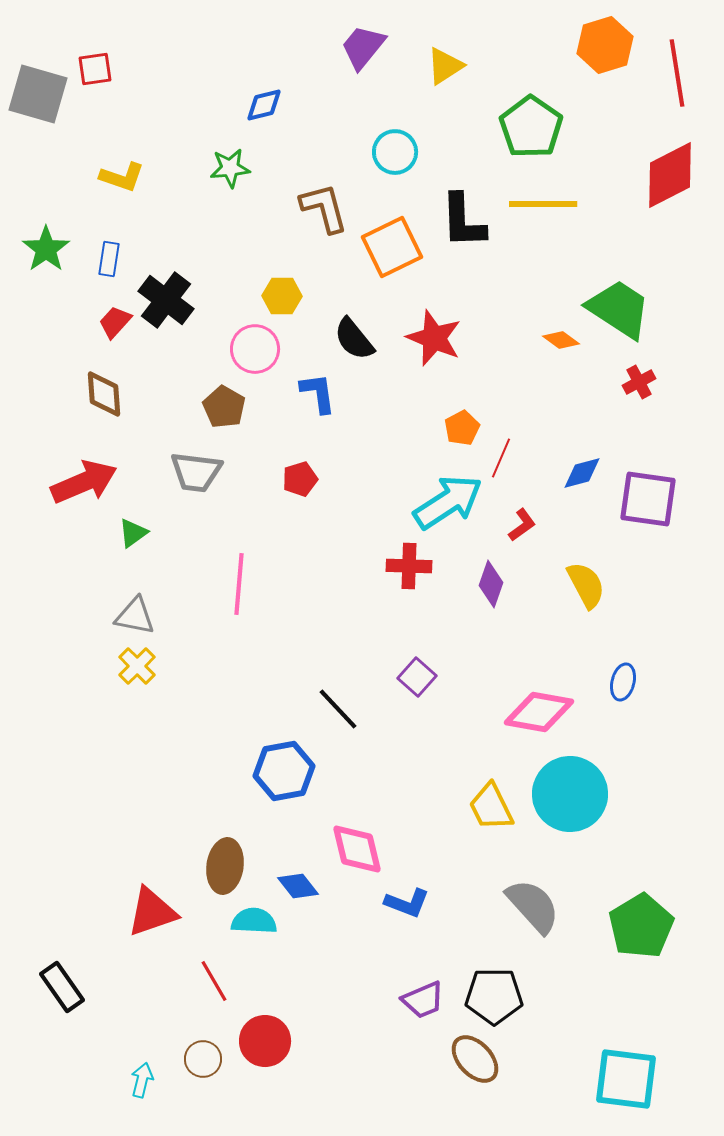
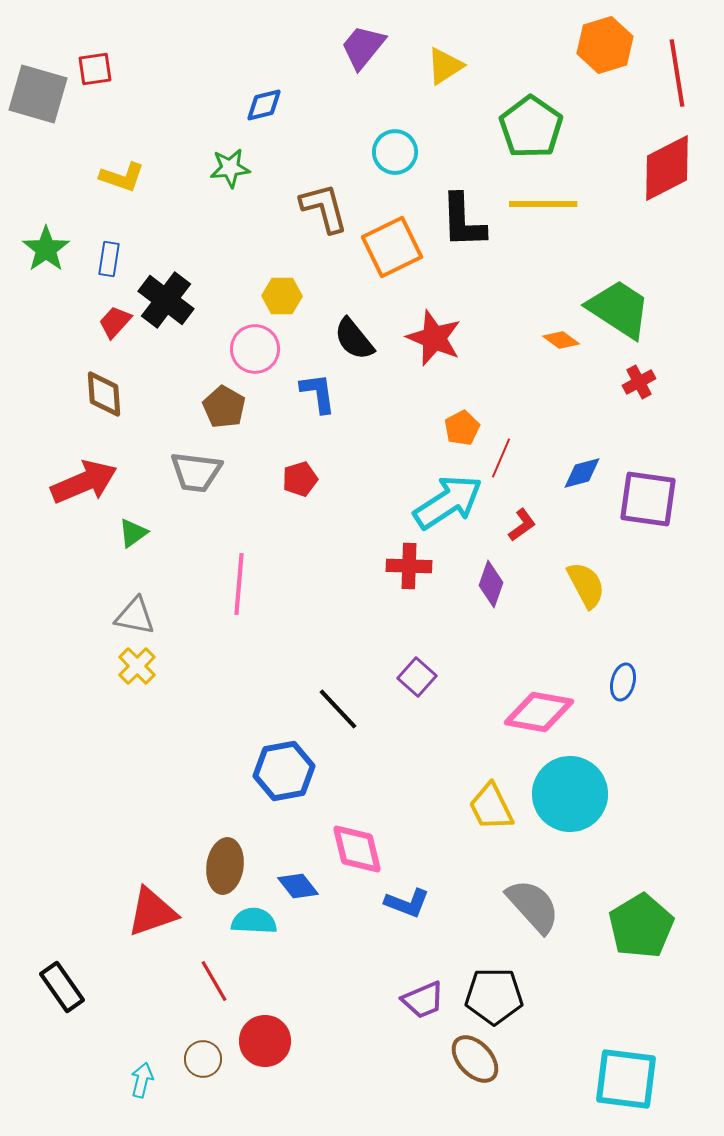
red diamond at (670, 175): moved 3 px left, 7 px up
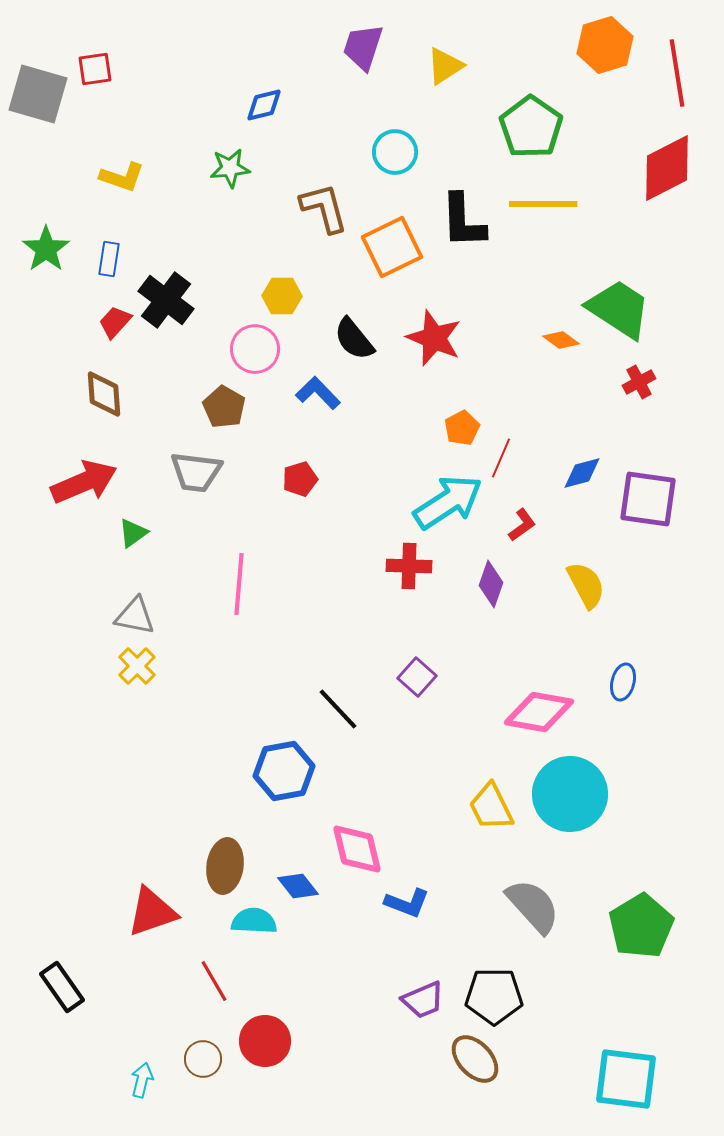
purple trapezoid at (363, 47): rotated 21 degrees counterclockwise
blue L-shape at (318, 393): rotated 36 degrees counterclockwise
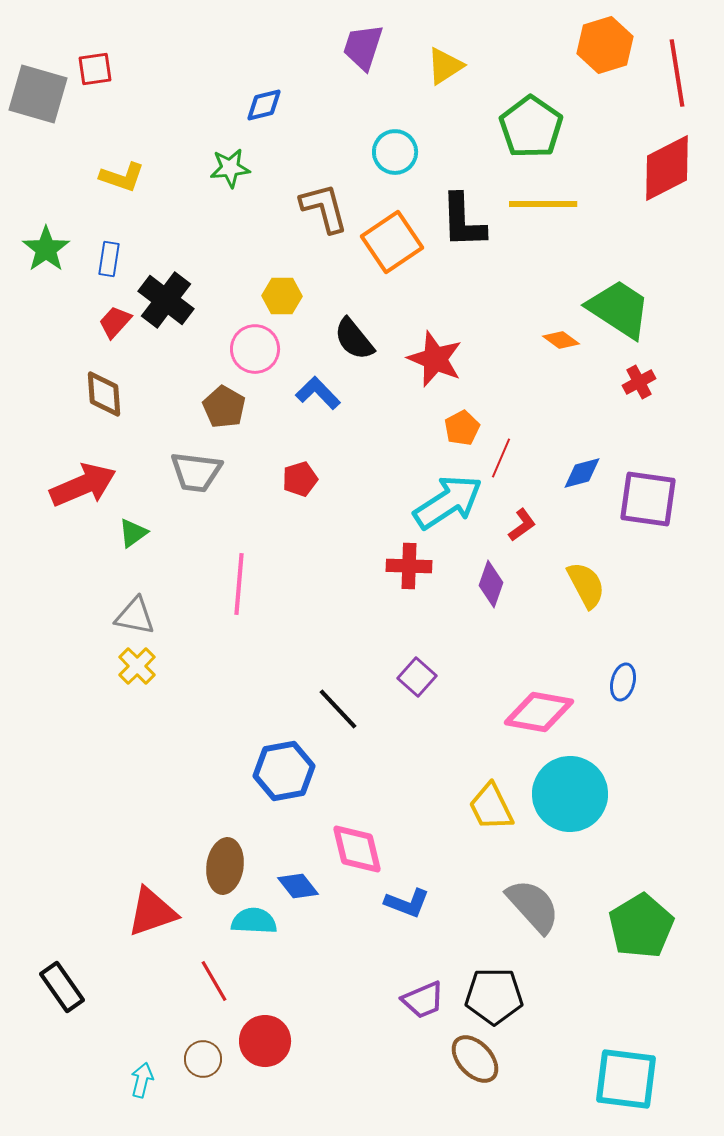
orange square at (392, 247): moved 5 px up; rotated 8 degrees counterclockwise
red star at (434, 338): moved 1 px right, 21 px down
red arrow at (84, 482): moved 1 px left, 3 px down
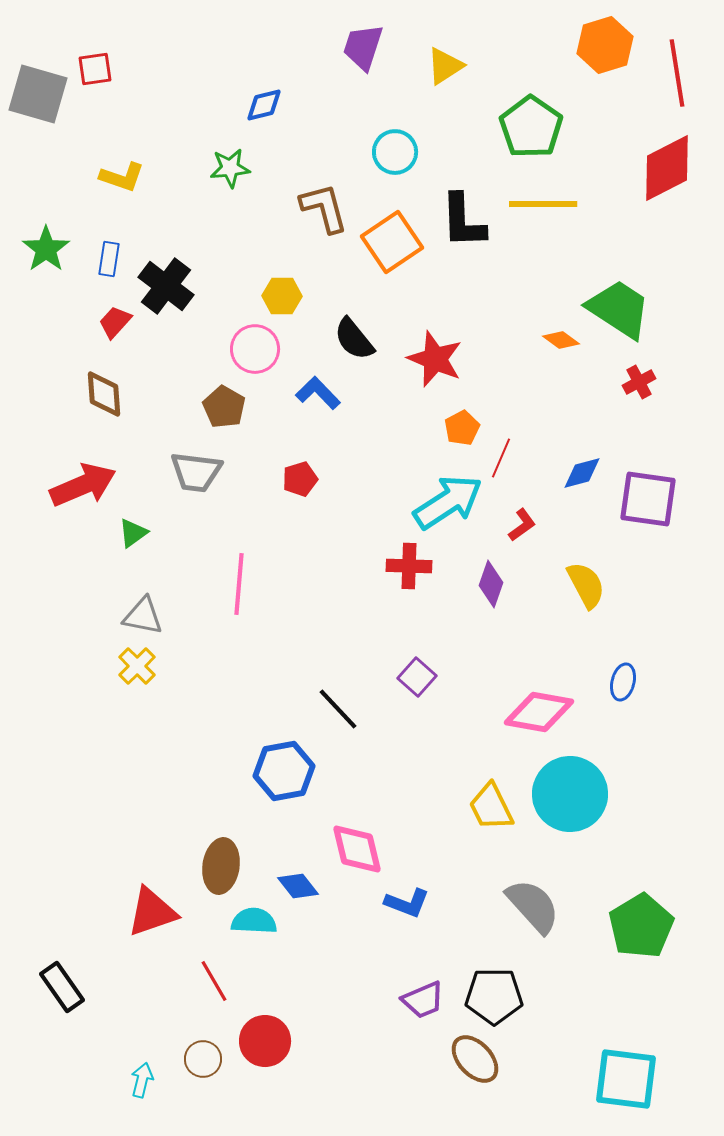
black cross at (166, 300): moved 14 px up
gray triangle at (135, 616): moved 8 px right
brown ellipse at (225, 866): moved 4 px left
